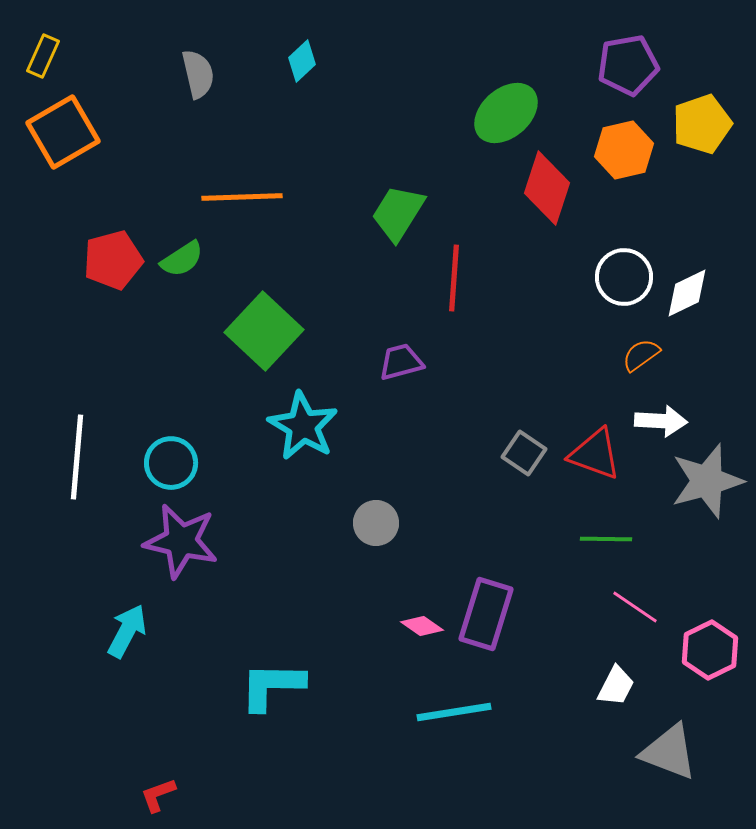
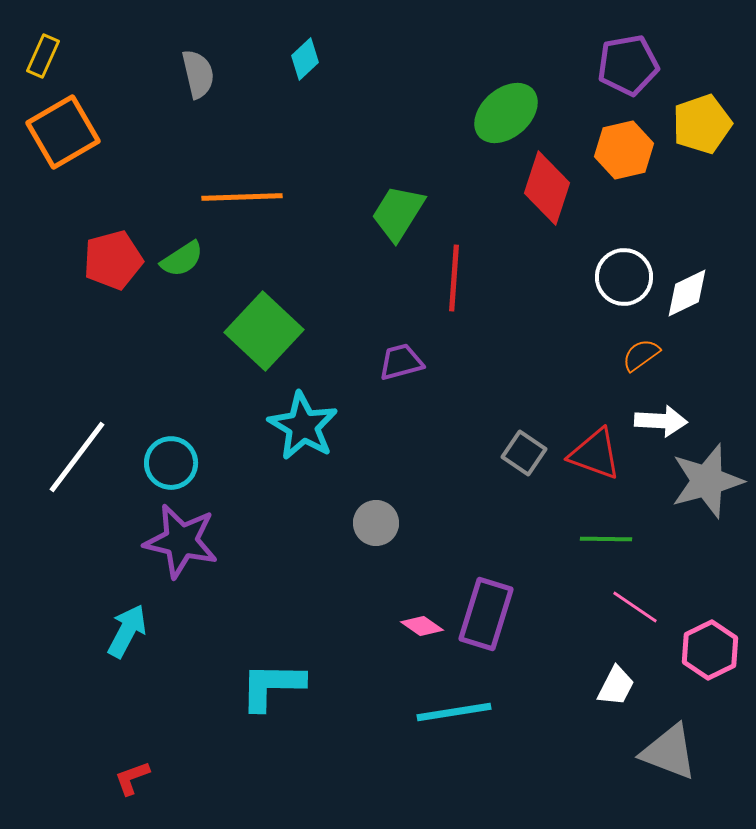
cyan diamond: moved 3 px right, 2 px up
white line: rotated 32 degrees clockwise
red L-shape: moved 26 px left, 17 px up
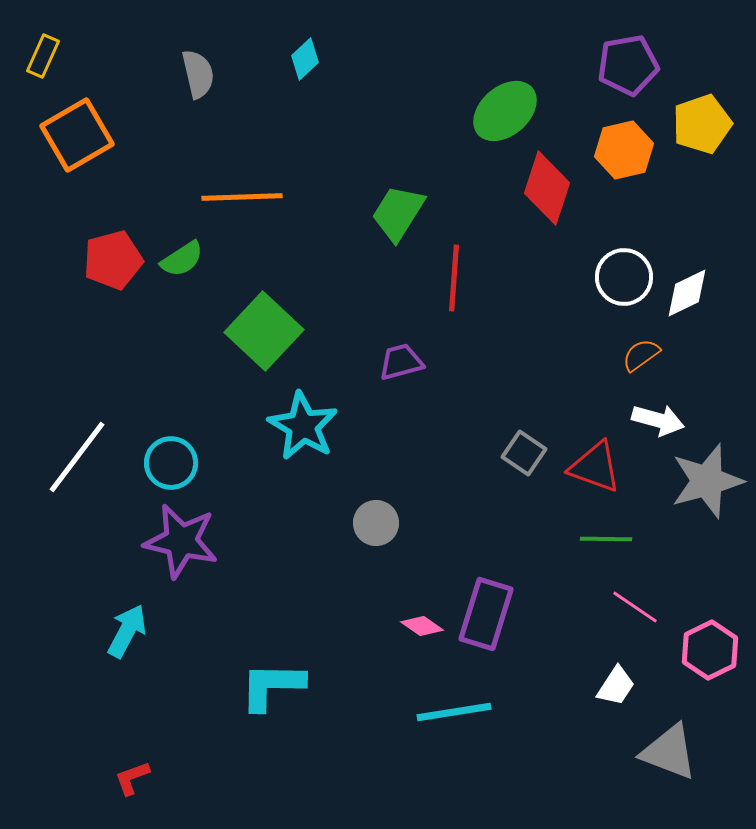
green ellipse: moved 1 px left, 2 px up
orange square: moved 14 px right, 3 px down
white arrow: moved 3 px left, 1 px up; rotated 12 degrees clockwise
red triangle: moved 13 px down
white trapezoid: rotated 6 degrees clockwise
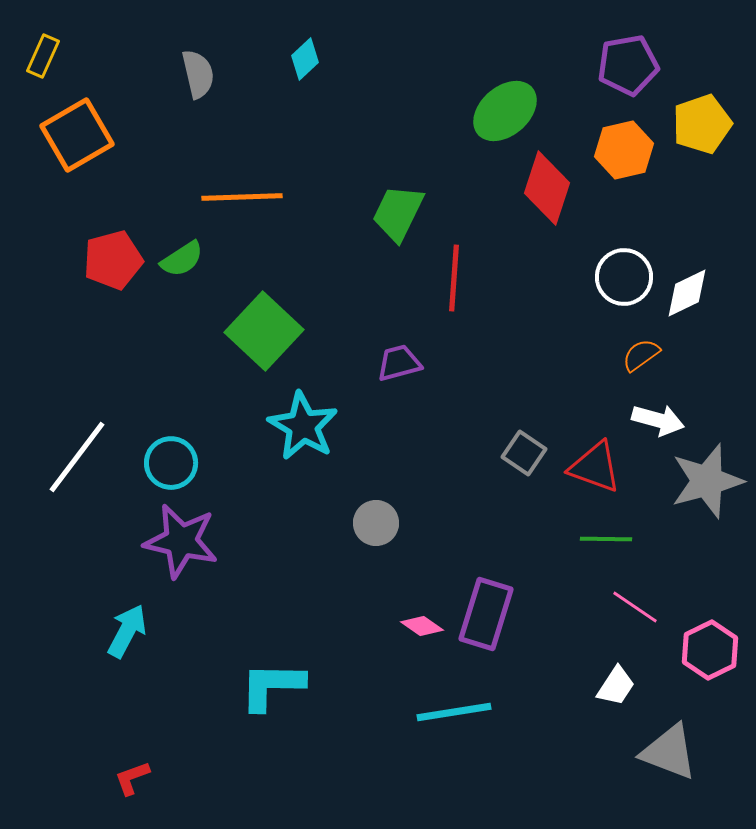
green trapezoid: rotated 6 degrees counterclockwise
purple trapezoid: moved 2 px left, 1 px down
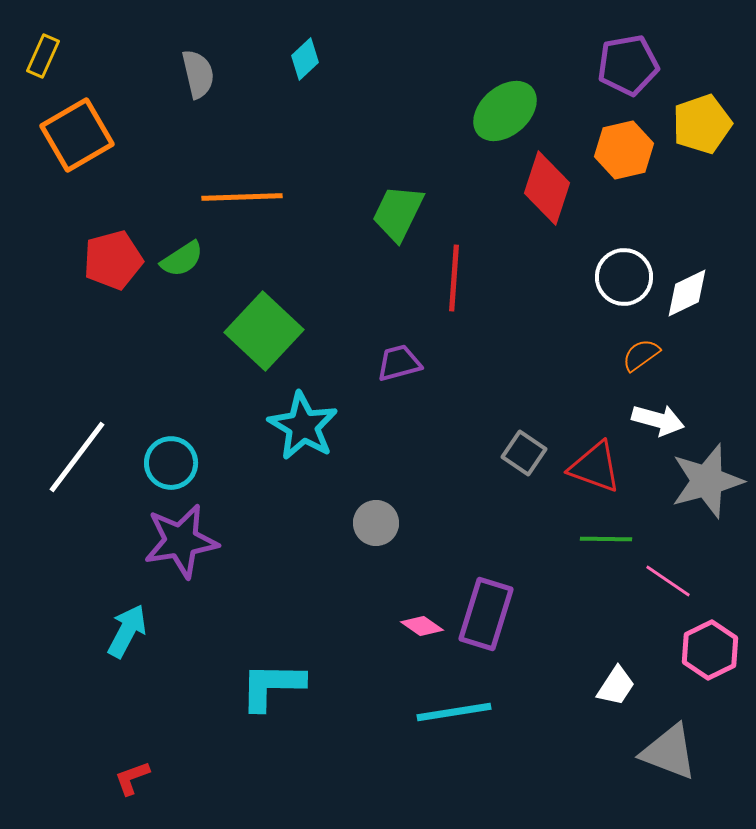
purple star: rotated 22 degrees counterclockwise
pink line: moved 33 px right, 26 px up
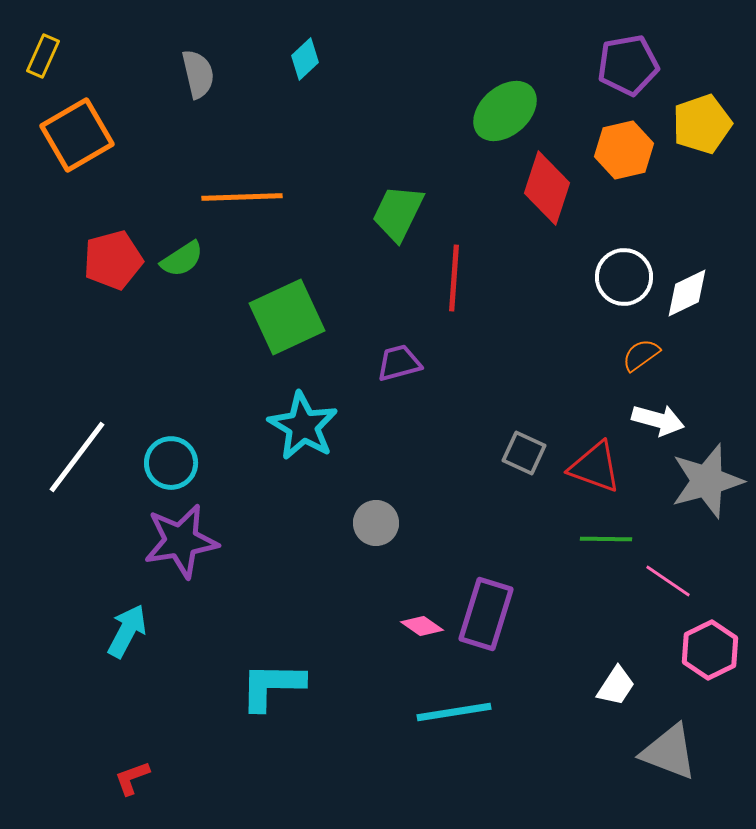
green square: moved 23 px right, 14 px up; rotated 22 degrees clockwise
gray square: rotated 9 degrees counterclockwise
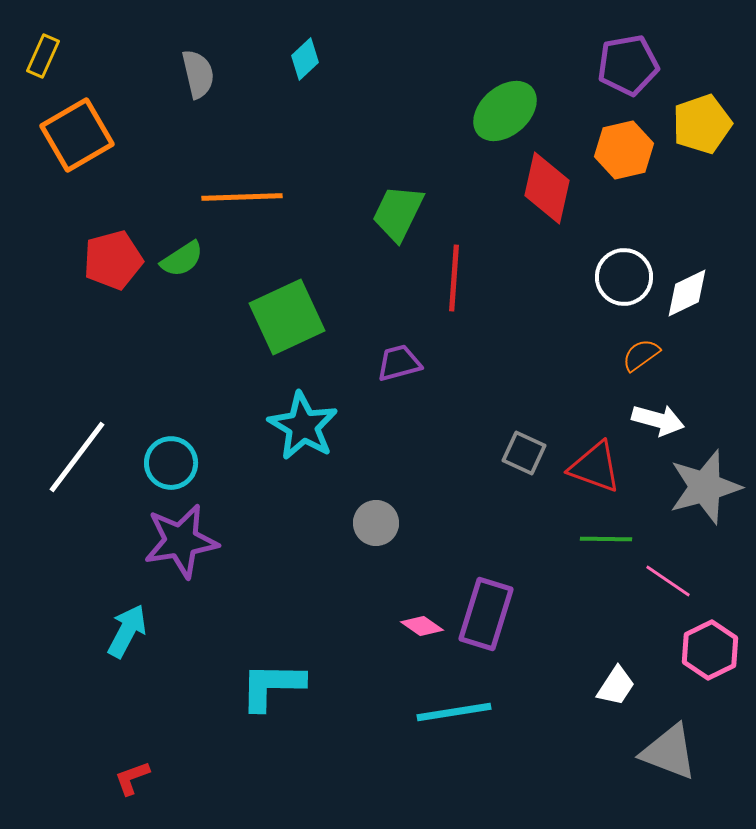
red diamond: rotated 6 degrees counterclockwise
gray star: moved 2 px left, 6 px down
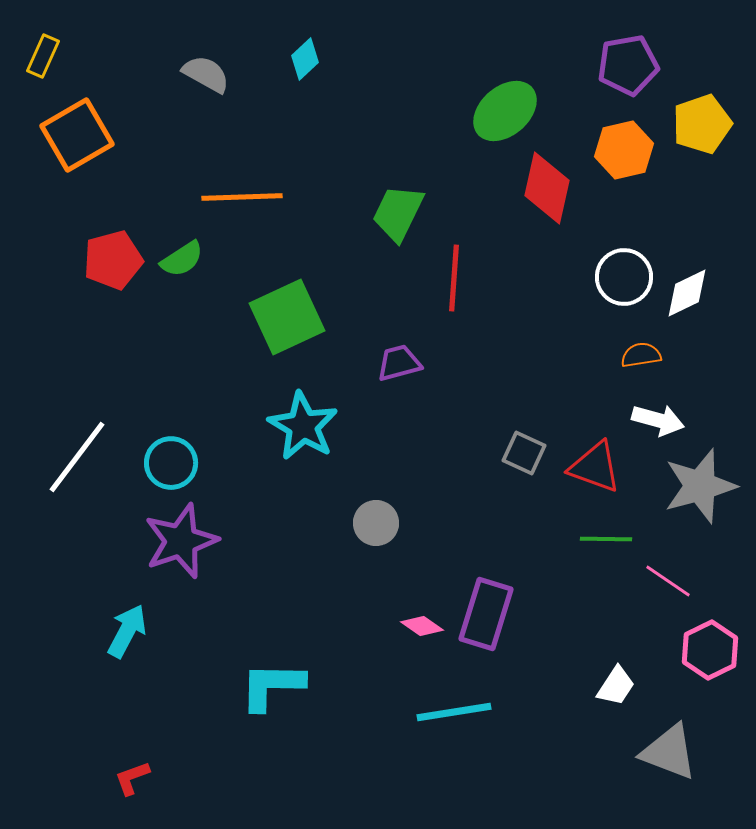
gray semicircle: moved 8 px right; rotated 48 degrees counterclockwise
orange semicircle: rotated 27 degrees clockwise
gray star: moved 5 px left, 1 px up
purple star: rotated 10 degrees counterclockwise
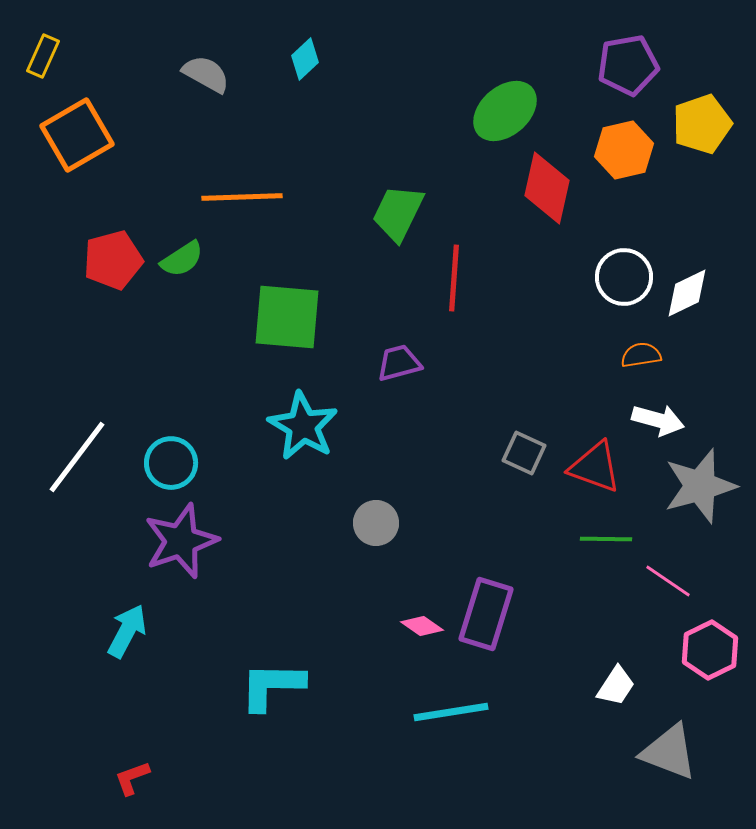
green square: rotated 30 degrees clockwise
cyan line: moved 3 px left
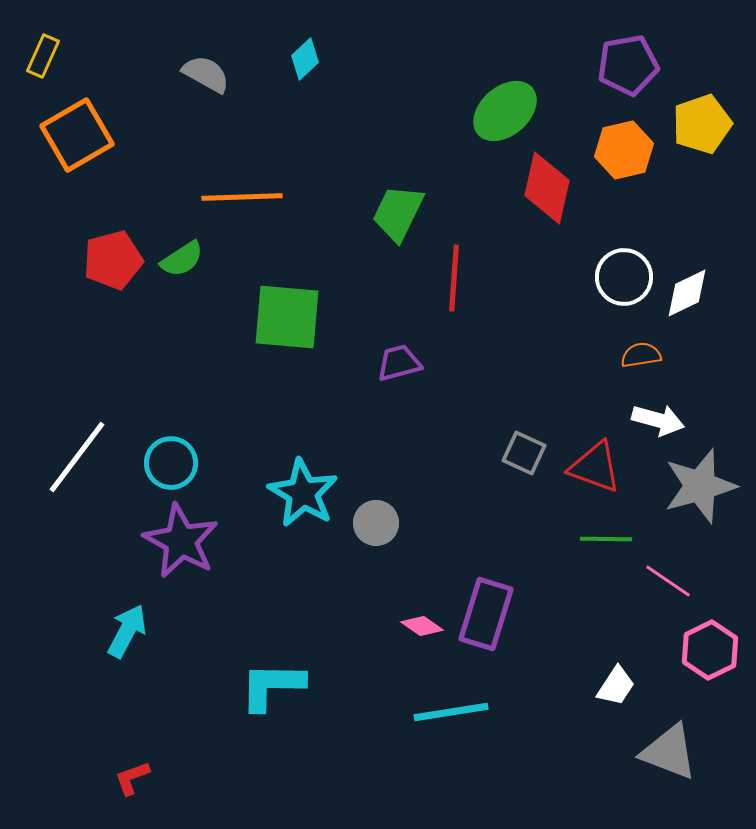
cyan star: moved 67 px down
purple star: rotated 24 degrees counterclockwise
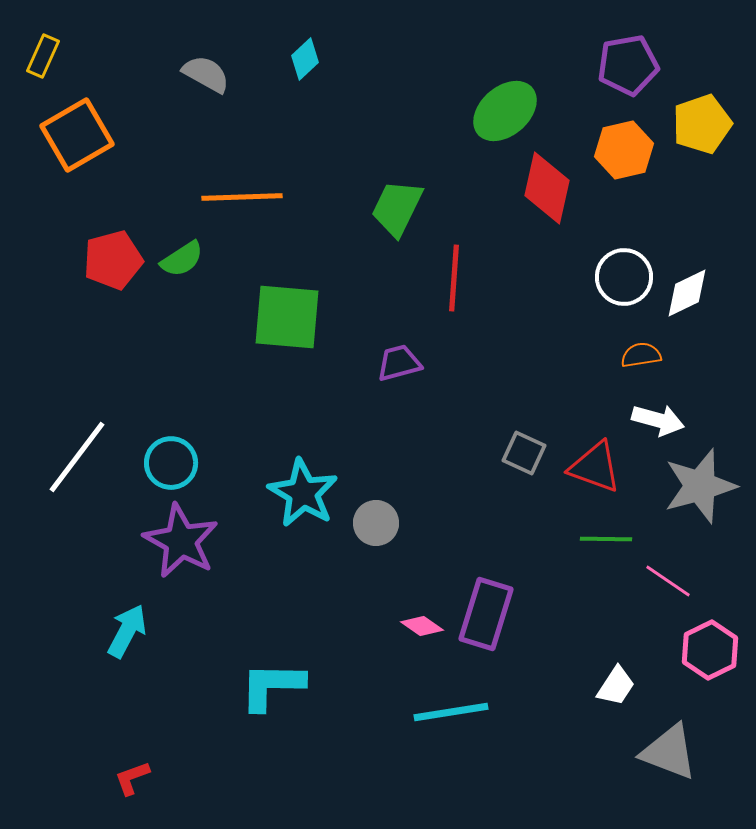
green trapezoid: moved 1 px left, 5 px up
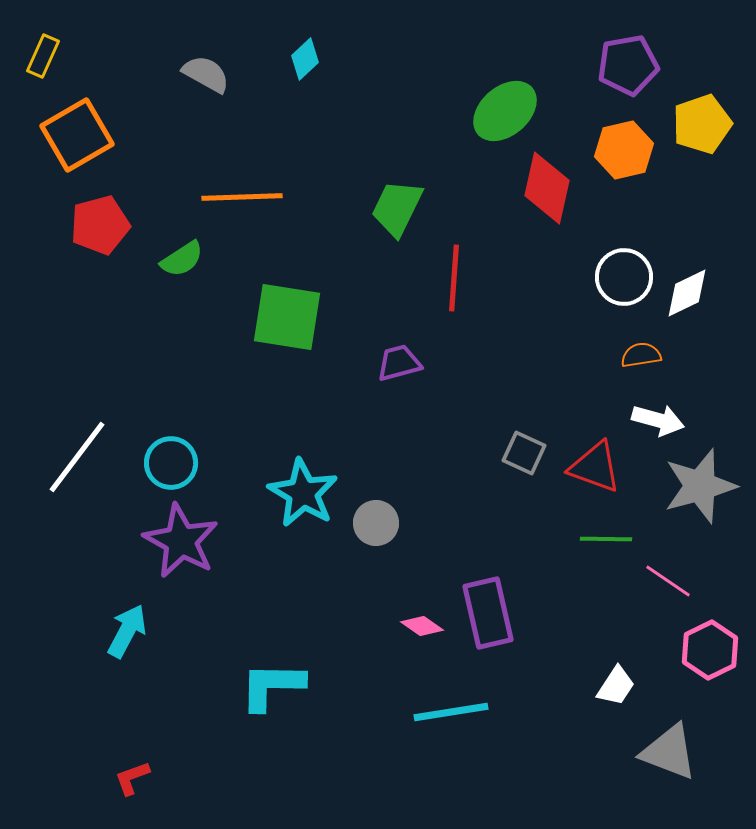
red pentagon: moved 13 px left, 35 px up
green square: rotated 4 degrees clockwise
purple rectangle: moved 2 px right, 1 px up; rotated 30 degrees counterclockwise
